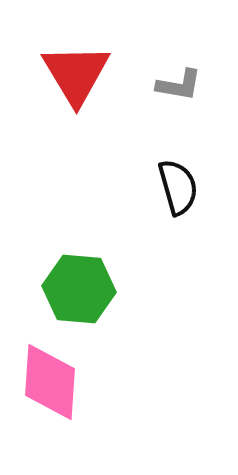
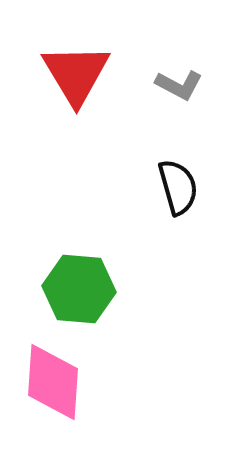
gray L-shape: rotated 18 degrees clockwise
pink diamond: moved 3 px right
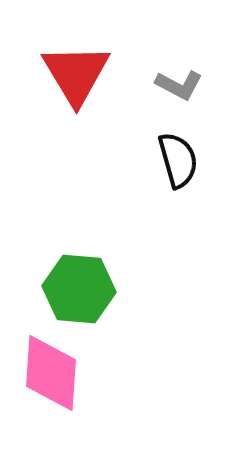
black semicircle: moved 27 px up
pink diamond: moved 2 px left, 9 px up
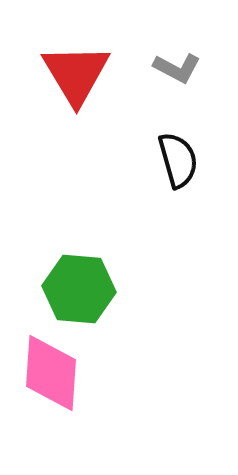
gray L-shape: moved 2 px left, 17 px up
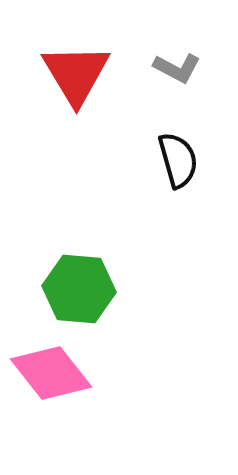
pink diamond: rotated 42 degrees counterclockwise
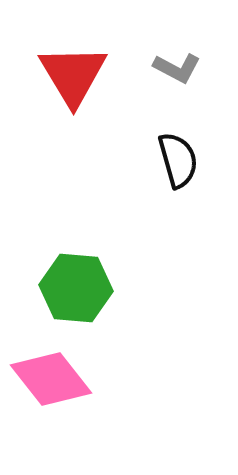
red triangle: moved 3 px left, 1 px down
green hexagon: moved 3 px left, 1 px up
pink diamond: moved 6 px down
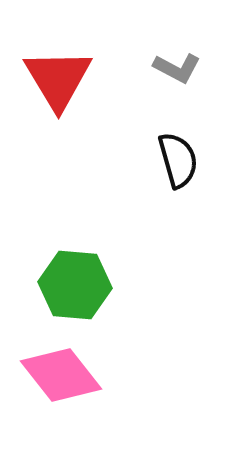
red triangle: moved 15 px left, 4 px down
green hexagon: moved 1 px left, 3 px up
pink diamond: moved 10 px right, 4 px up
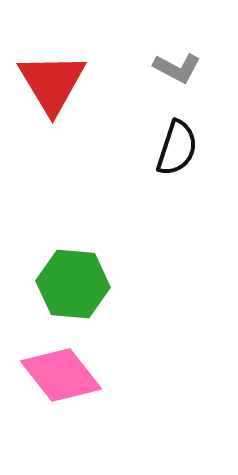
red triangle: moved 6 px left, 4 px down
black semicircle: moved 1 px left, 12 px up; rotated 34 degrees clockwise
green hexagon: moved 2 px left, 1 px up
